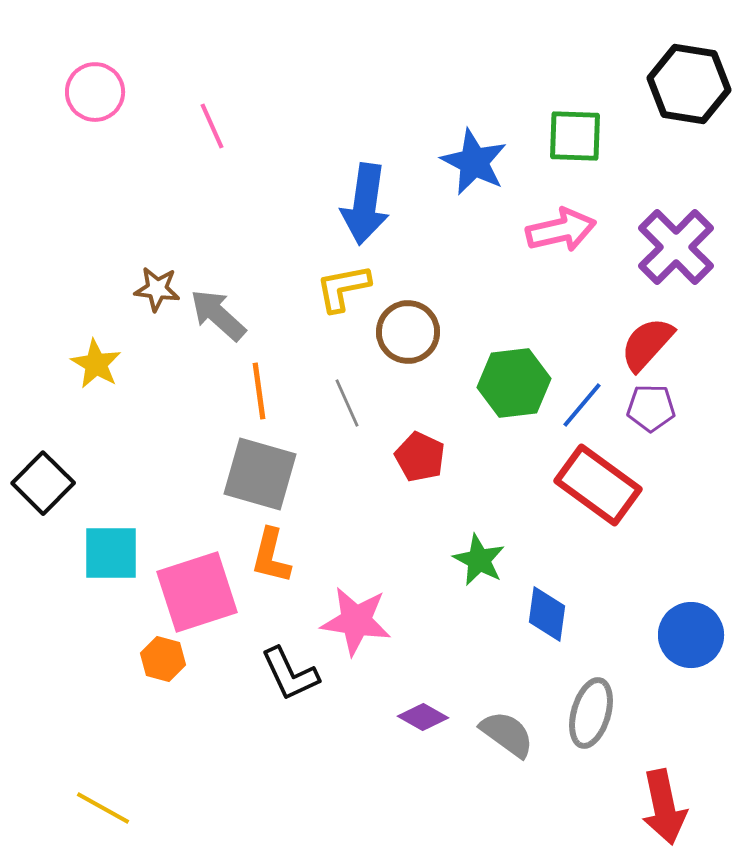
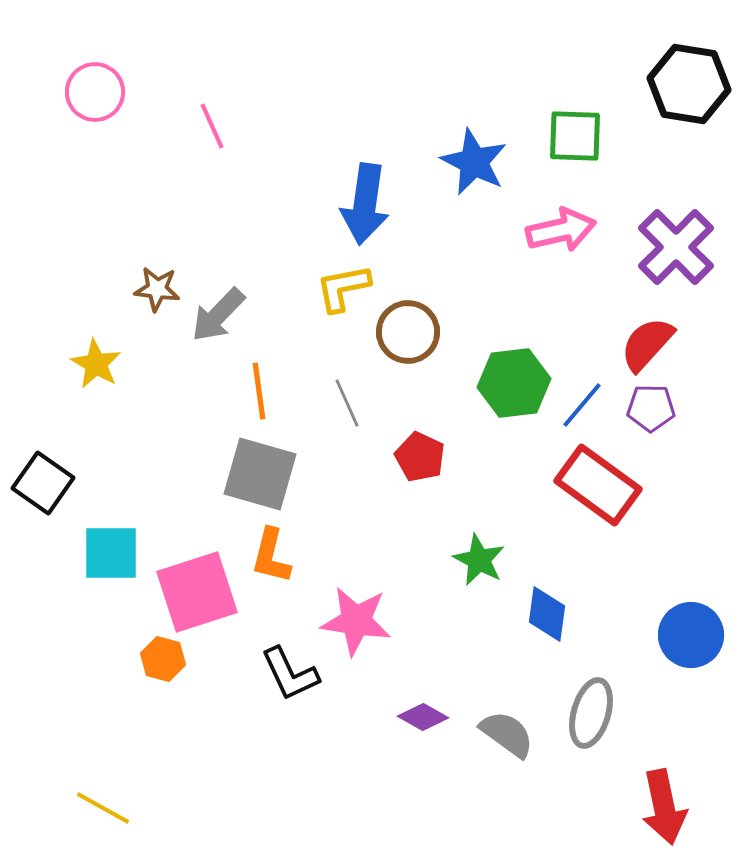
gray arrow: rotated 88 degrees counterclockwise
black square: rotated 10 degrees counterclockwise
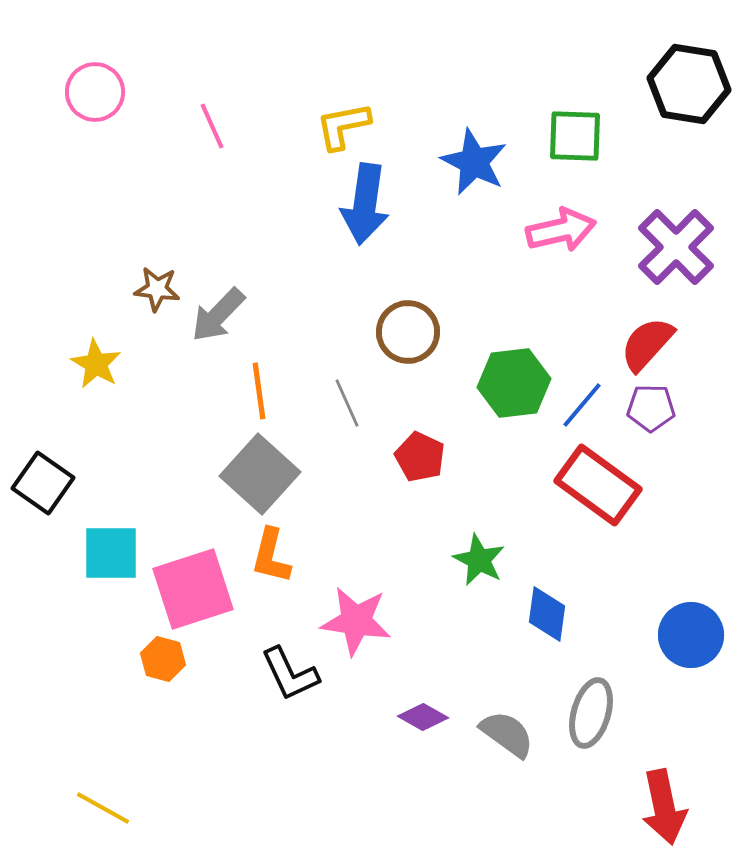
yellow L-shape: moved 162 px up
gray square: rotated 26 degrees clockwise
pink square: moved 4 px left, 3 px up
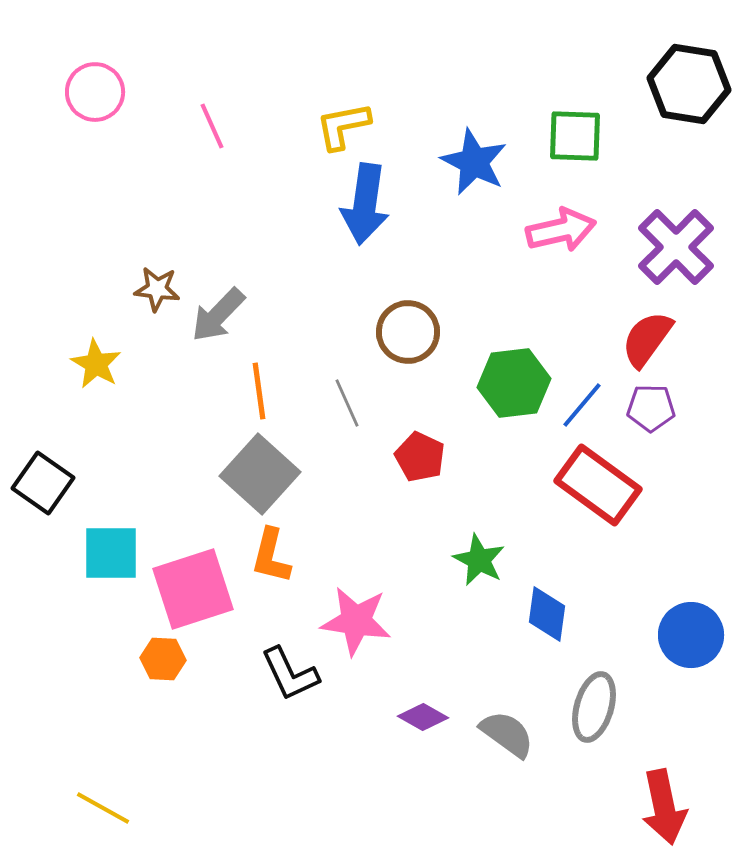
red semicircle: moved 5 px up; rotated 6 degrees counterclockwise
orange hexagon: rotated 12 degrees counterclockwise
gray ellipse: moved 3 px right, 6 px up
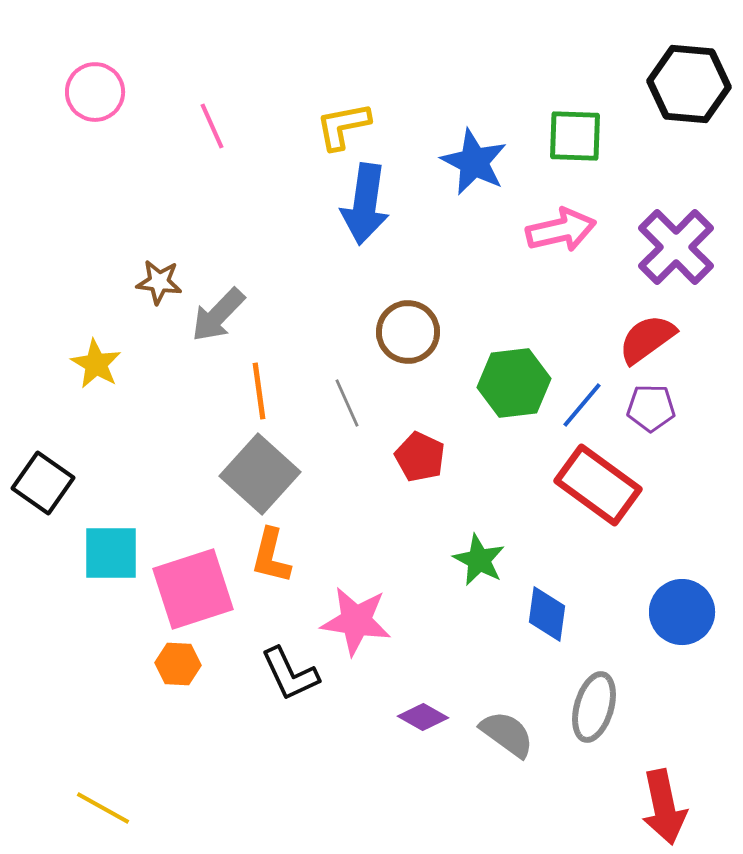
black hexagon: rotated 4 degrees counterclockwise
brown star: moved 2 px right, 7 px up
red semicircle: rotated 18 degrees clockwise
blue circle: moved 9 px left, 23 px up
orange hexagon: moved 15 px right, 5 px down
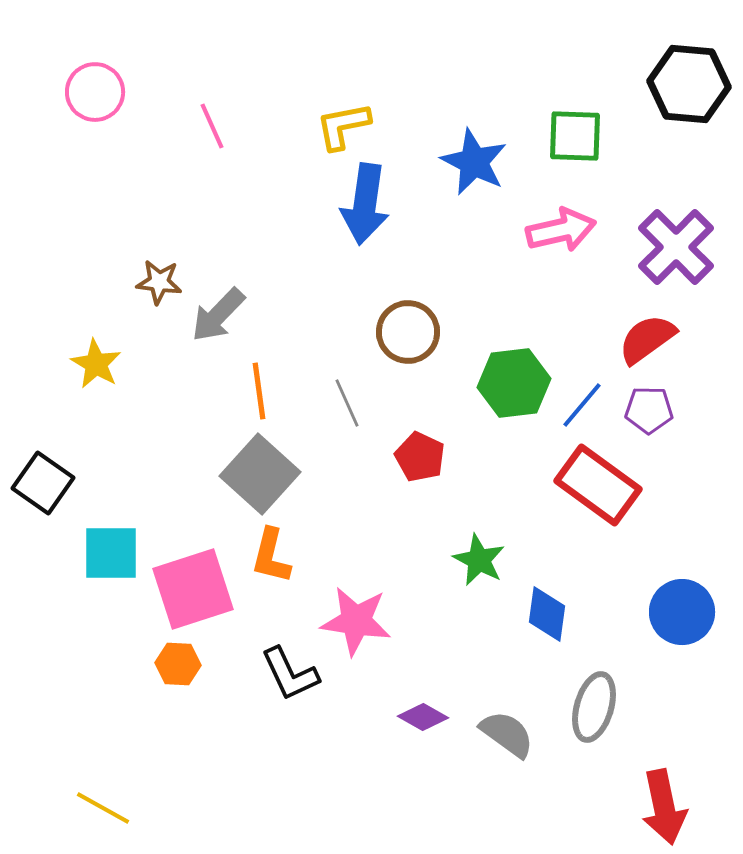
purple pentagon: moved 2 px left, 2 px down
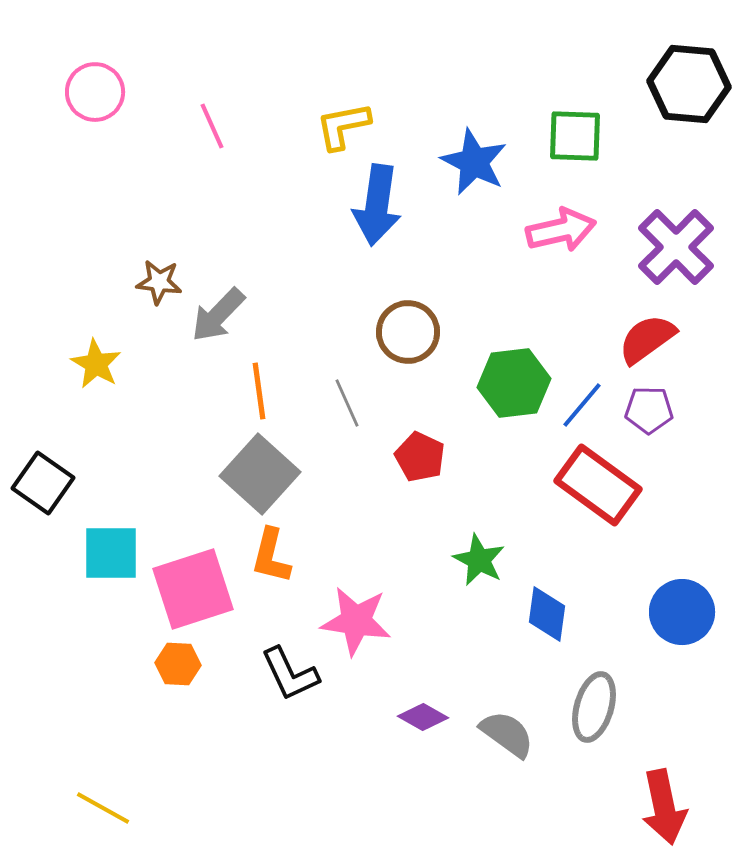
blue arrow: moved 12 px right, 1 px down
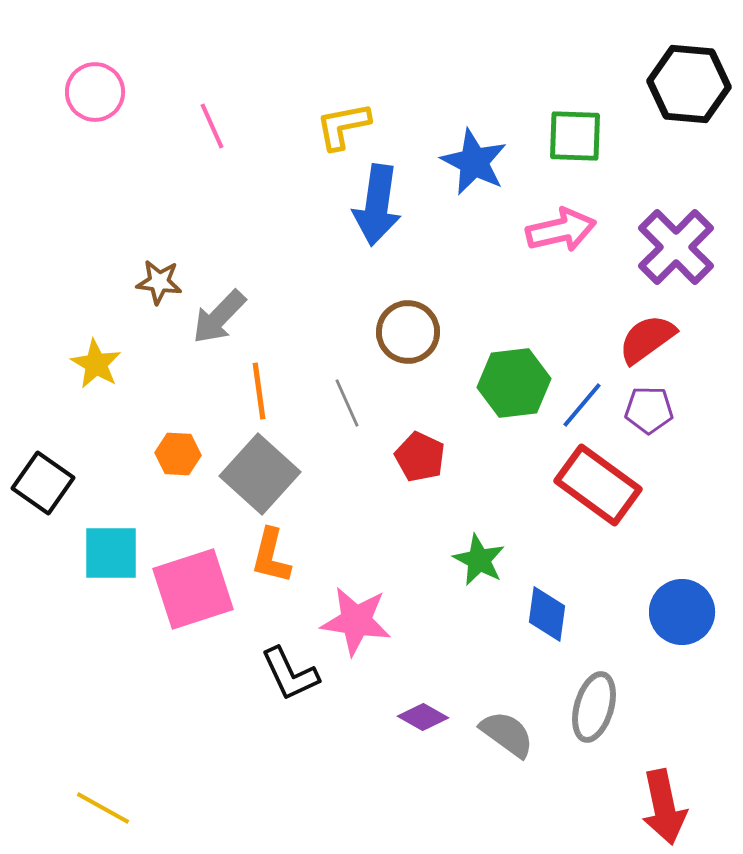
gray arrow: moved 1 px right, 2 px down
orange hexagon: moved 210 px up
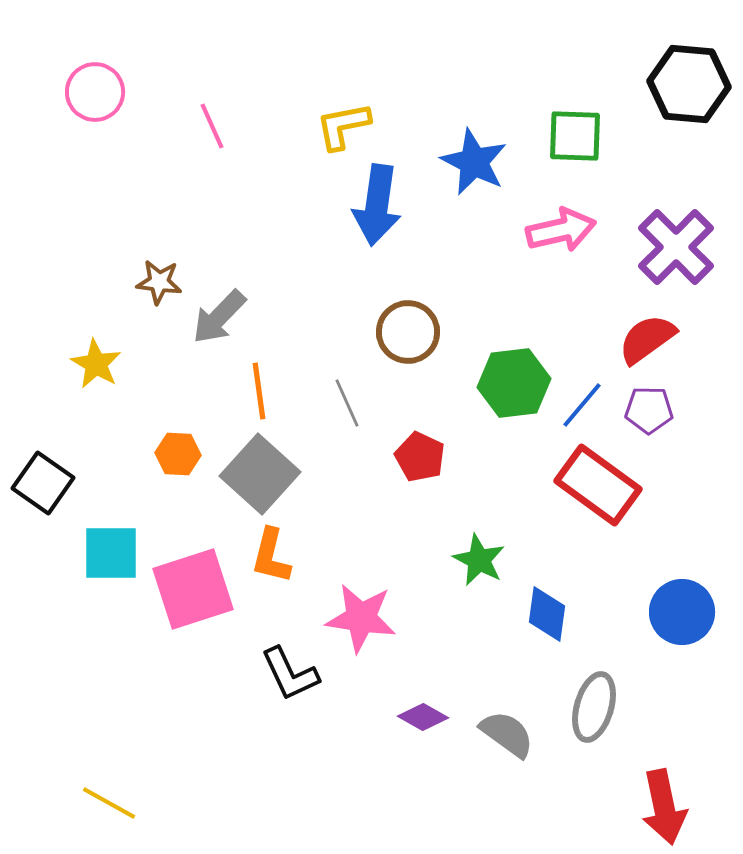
pink star: moved 5 px right, 3 px up
yellow line: moved 6 px right, 5 px up
